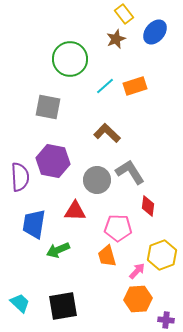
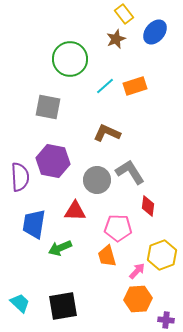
brown L-shape: rotated 20 degrees counterclockwise
green arrow: moved 2 px right, 2 px up
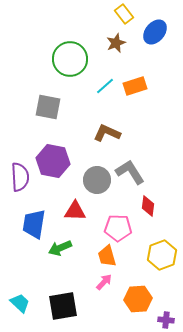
brown star: moved 4 px down
pink arrow: moved 33 px left, 11 px down
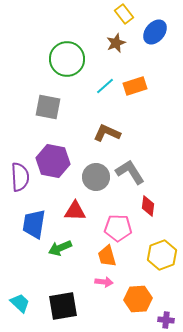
green circle: moved 3 px left
gray circle: moved 1 px left, 3 px up
pink arrow: rotated 54 degrees clockwise
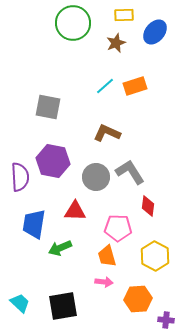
yellow rectangle: moved 1 px down; rotated 54 degrees counterclockwise
green circle: moved 6 px right, 36 px up
yellow hexagon: moved 7 px left, 1 px down; rotated 12 degrees counterclockwise
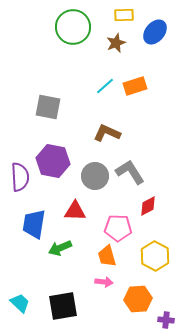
green circle: moved 4 px down
gray circle: moved 1 px left, 1 px up
red diamond: rotated 55 degrees clockwise
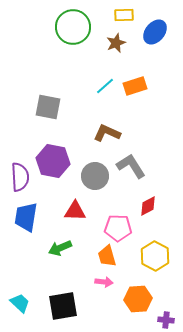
gray L-shape: moved 1 px right, 6 px up
blue trapezoid: moved 8 px left, 7 px up
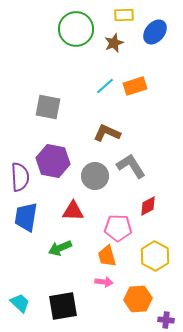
green circle: moved 3 px right, 2 px down
brown star: moved 2 px left
red triangle: moved 2 px left
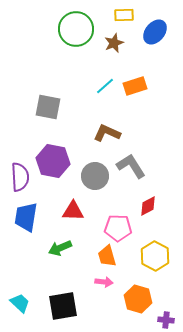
orange hexagon: rotated 20 degrees clockwise
